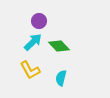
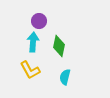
cyan arrow: rotated 42 degrees counterclockwise
green diamond: rotated 55 degrees clockwise
cyan semicircle: moved 4 px right, 1 px up
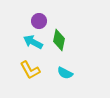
cyan arrow: rotated 66 degrees counterclockwise
green diamond: moved 6 px up
cyan semicircle: moved 4 px up; rotated 77 degrees counterclockwise
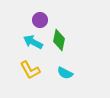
purple circle: moved 1 px right, 1 px up
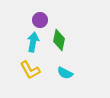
cyan arrow: rotated 72 degrees clockwise
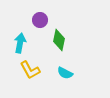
cyan arrow: moved 13 px left, 1 px down
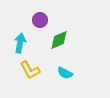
green diamond: rotated 55 degrees clockwise
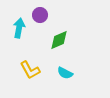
purple circle: moved 5 px up
cyan arrow: moved 1 px left, 15 px up
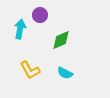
cyan arrow: moved 1 px right, 1 px down
green diamond: moved 2 px right
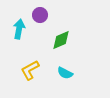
cyan arrow: moved 1 px left
yellow L-shape: rotated 90 degrees clockwise
